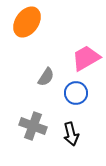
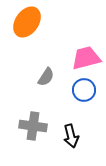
pink trapezoid: rotated 16 degrees clockwise
blue circle: moved 8 px right, 3 px up
gray cross: rotated 12 degrees counterclockwise
black arrow: moved 2 px down
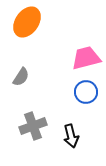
gray semicircle: moved 25 px left
blue circle: moved 2 px right, 2 px down
gray cross: rotated 28 degrees counterclockwise
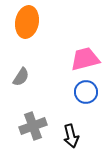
orange ellipse: rotated 24 degrees counterclockwise
pink trapezoid: moved 1 px left, 1 px down
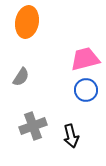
blue circle: moved 2 px up
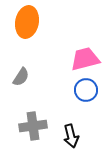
gray cross: rotated 12 degrees clockwise
